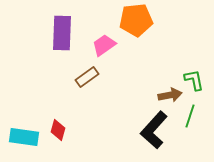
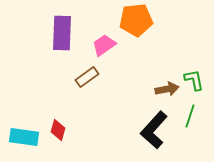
brown arrow: moved 3 px left, 6 px up
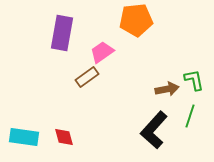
purple rectangle: rotated 8 degrees clockwise
pink trapezoid: moved 2 px left, 7 px down
red diamond: moved 6 px right, 7 px down; rotated 30 degrees counterclockwise
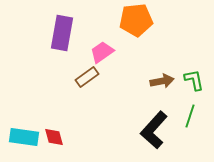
brown arrow: moved 5 px left, 8 px up
red diamond: moved 10 px left
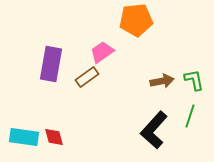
purple rectangle: moved 11 px left, 31 px down
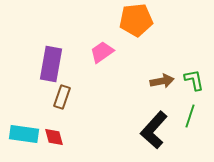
brown rectangle: moved 25 px left, 20 px down; rotated 35 degrees counterclockwise
cyan rectangle: moved 3 px up
